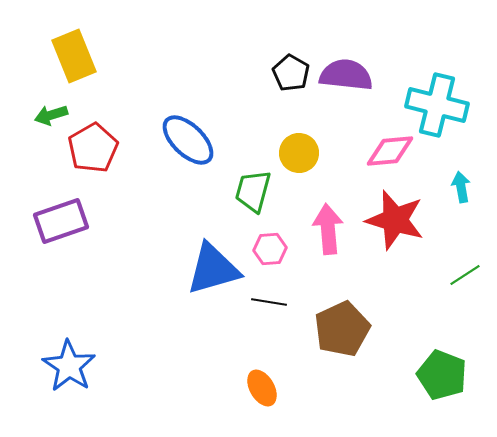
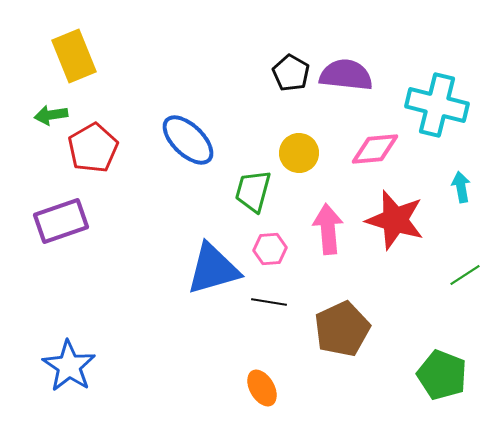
green arrow: rotated 8 degrees clockwise
pink diamond: moved 15 px left, 2 px up
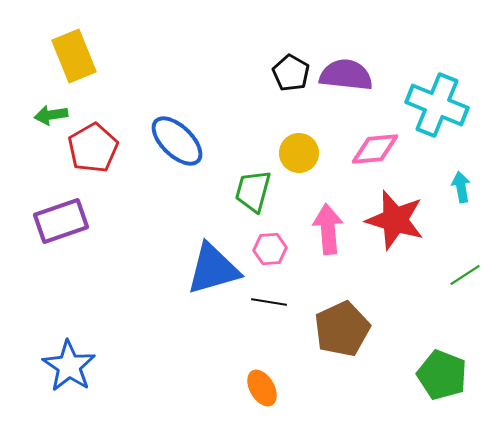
cyan cross: rotated 8 degrees clockwise
blue ellipse: moved 11 px left, 1 px down
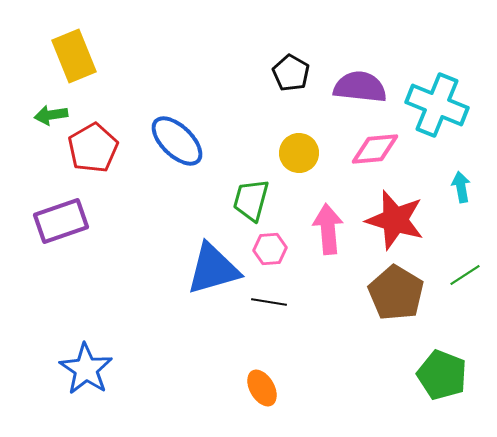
purple semicircle: moved 14 px right, 12 px down
green trapezoid: moved 2 px left, 9 px down
brown pentagon: moved 54 px right, 36 px up; rotated 16 degrees counterclockwise
blue star: moved 17 px right, 3 px down
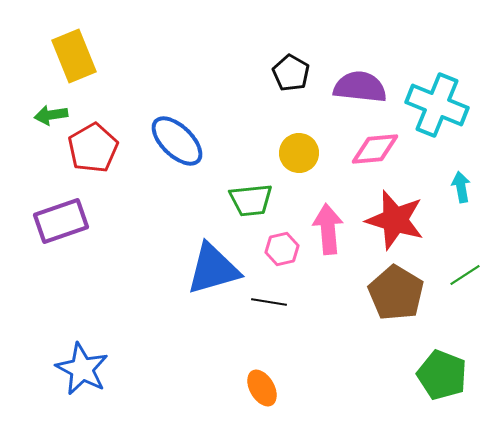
green trapezoid: rotated 111 degrees counterclockwise
pink hexagon: moved 12 px right; rotated 8 degrees counterclockwise
blue star: moved 4 px left; rotated 6 degrees counterclockwise
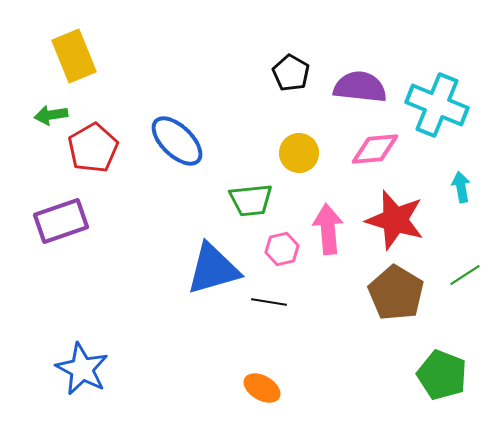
orange ellipse: rotated 30 degrees counterclockwise
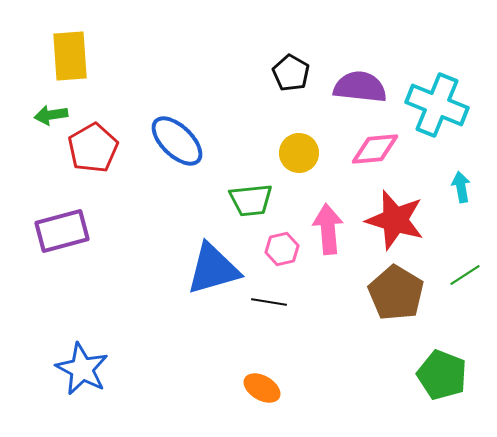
yellow rectangle: moved 4 px left; rotated 18 degrees clockwise
purple rectangle: moved 1 px right, 10 px down; rotated 4 degrees clockwise
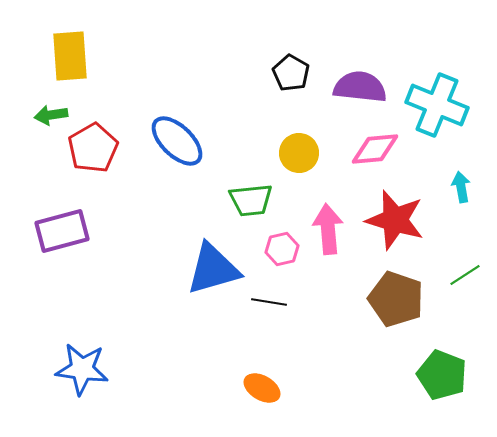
brown pentagon: moved 6 px down; rotated 12 degrees counterclockwise
blue star: rotated 20 degrees counterclockwise
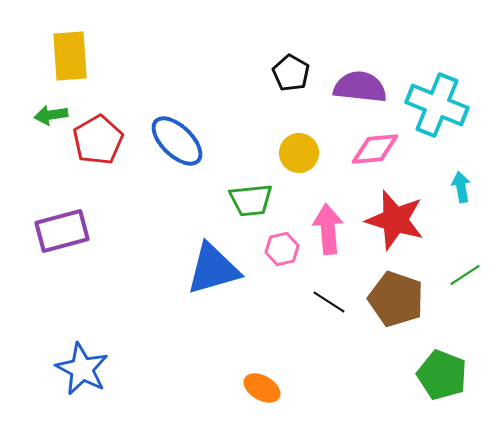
red pentagon: moved 5 px right, 8 px up
black line: moved 60 px right; rotated 24 degrees clockwise
blue star: rotated 20 degrees clockwise
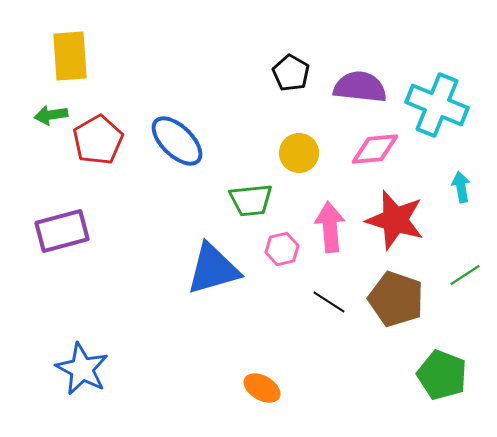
pink arrow: moved 2 px right, 2 px up
